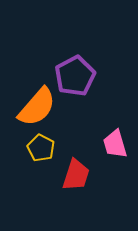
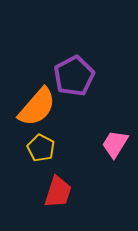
purple pentagon: moved 1 px left
pink trapezoid: rotated 48 degrees clockwise
red trapezoid: moved 18 px left, 17 px down
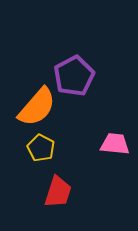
pink trapezoid: rotated 64 degrees clockwise
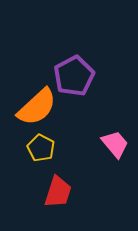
orange semicircle: rotated 6 degrees clockwise
pink trapezoid: rotated 44 degrees clockwise
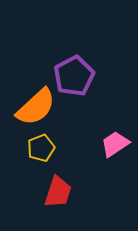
orange semicircle: moved 1 px left
pink trapezoid: rotated 84 degrees counterclockwise
yellow pentagon: rotated 24 degrees clockwise
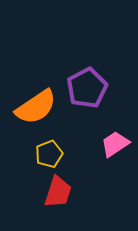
purple pentagon: moved 13 px right, 12 px down
orange semicircle: rotated 9 degrees clockwise
yellow pentagon: moved 8 px right, 6 px down
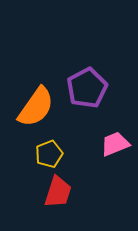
orange semicircle: rotated 21 degrees counterclockwise
pink trapezoid: rotated 12 degrees clockwise
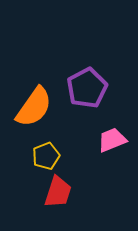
orange semicircle: moved 2 px left
pink trapezoid: moved 3 px left, 4 px up
yellow pentagon: moved 3 px left, 2 px down
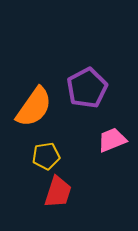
yellow pentagon: rotated 12 degrees clockwise
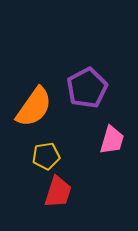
pink trapezoid: rotated 128 degrees clockwise
